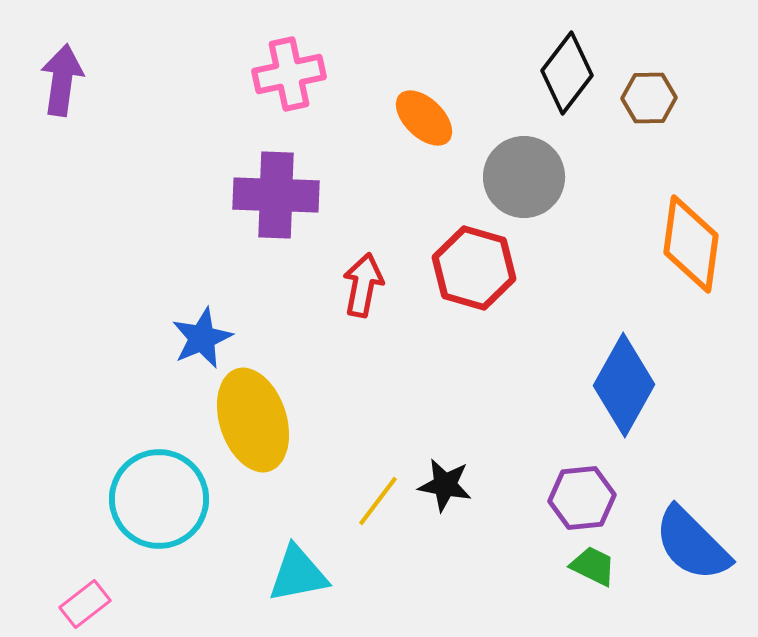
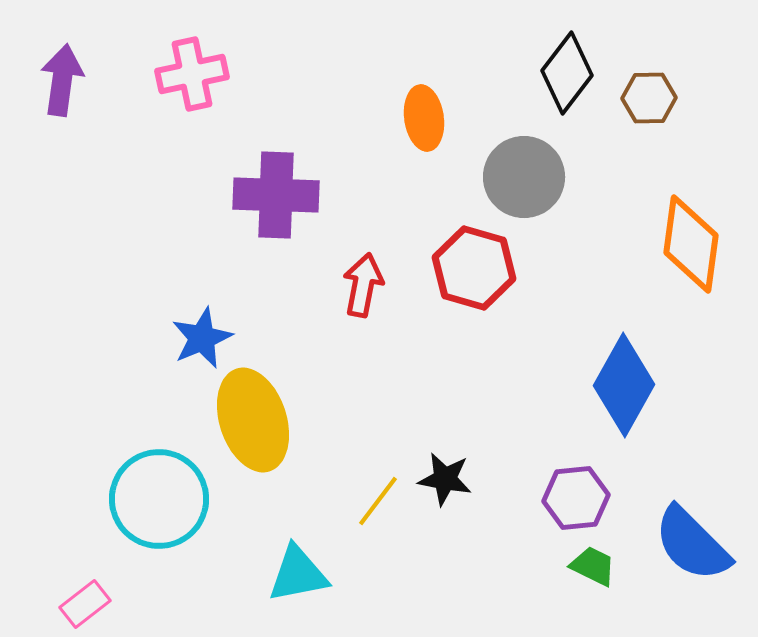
pink cross: moved 97 px left
orange ellipse: rotated 38 degrees clockwise
black star: moved 6 px up
purple hexagon: moved 6 px left
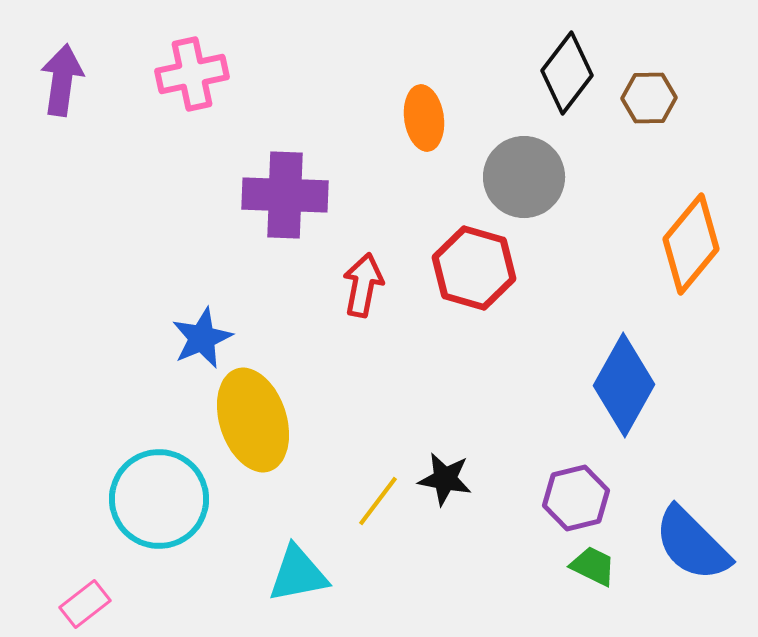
purple cross: moved 9 px right
orange diamond: rotated 32 degrees clockwise
purple hexagon: rotated 8 degrees counterclockwise
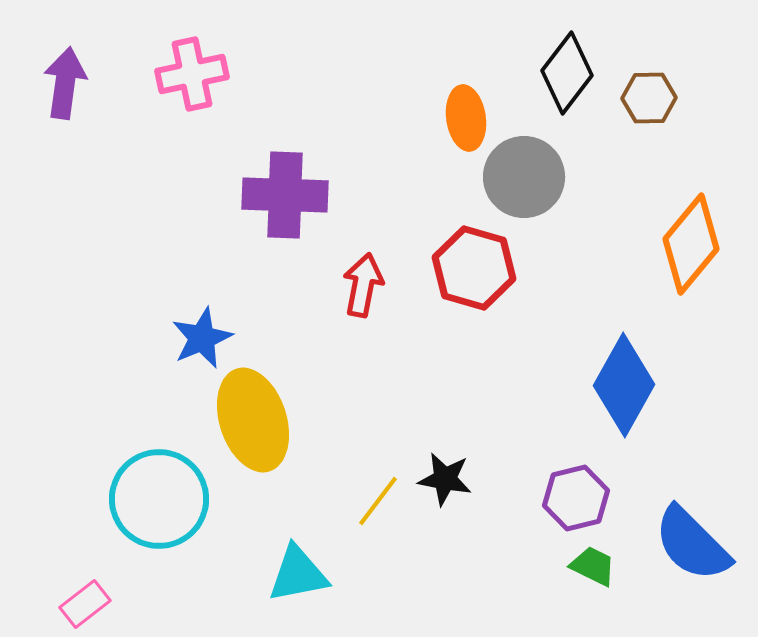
purple arrow: moved 3 px right, 3 px down
orange ellipse: moved 42 px right
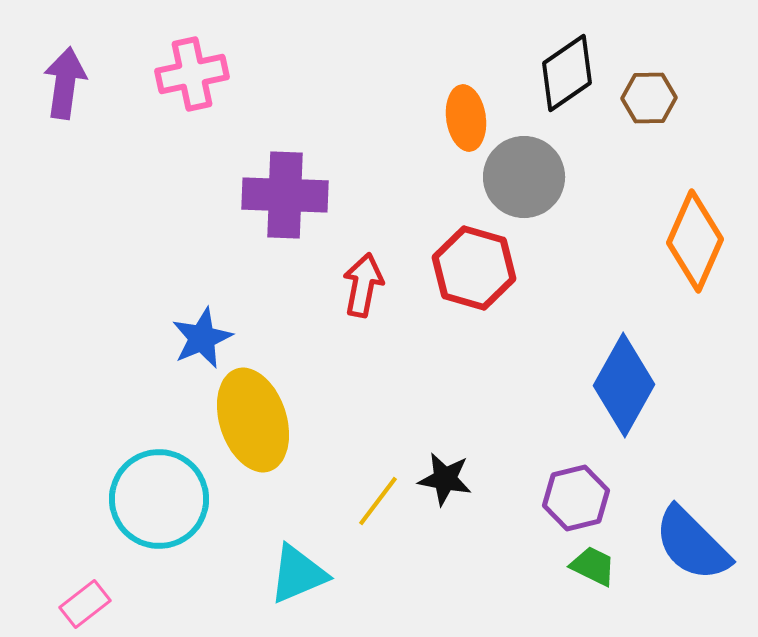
black diamond: rotated 18 degrees clockwise
orange diamond: moved 4 px right, 3 px up; rotated 16 degrees counterclockwise
cyan triangle: rotated 12 degrees counterclockwise
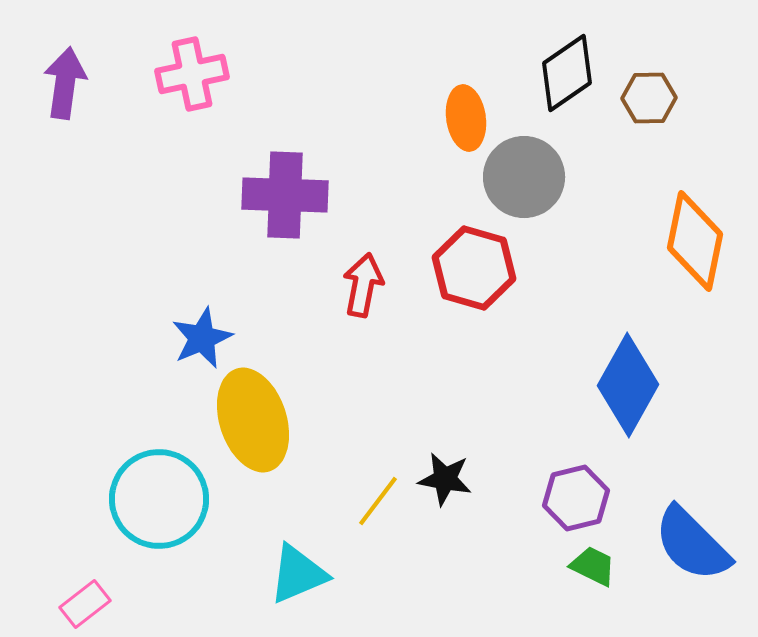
orange diamond: rotated 12 degrees counterclockwise
blue diamond: moved 4 px right
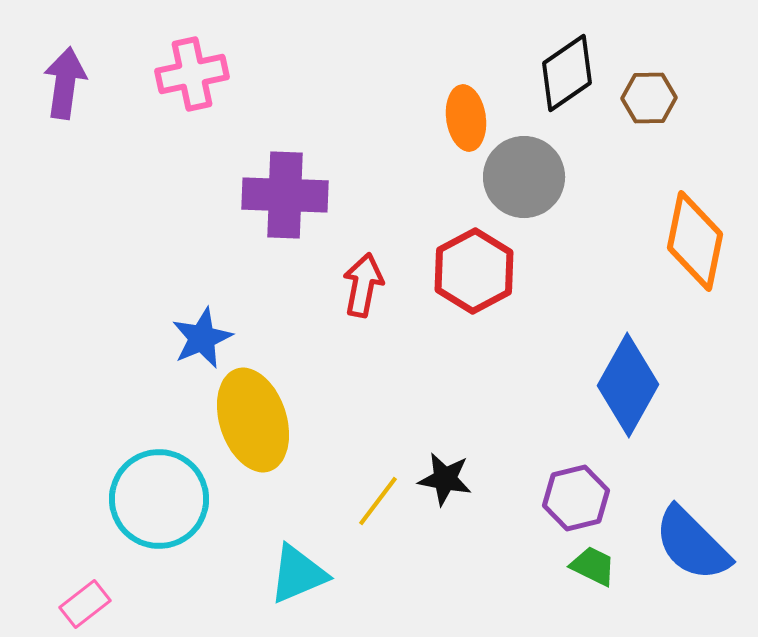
red hexagon: moved 3 px down; rotated 16 degrees clockwise
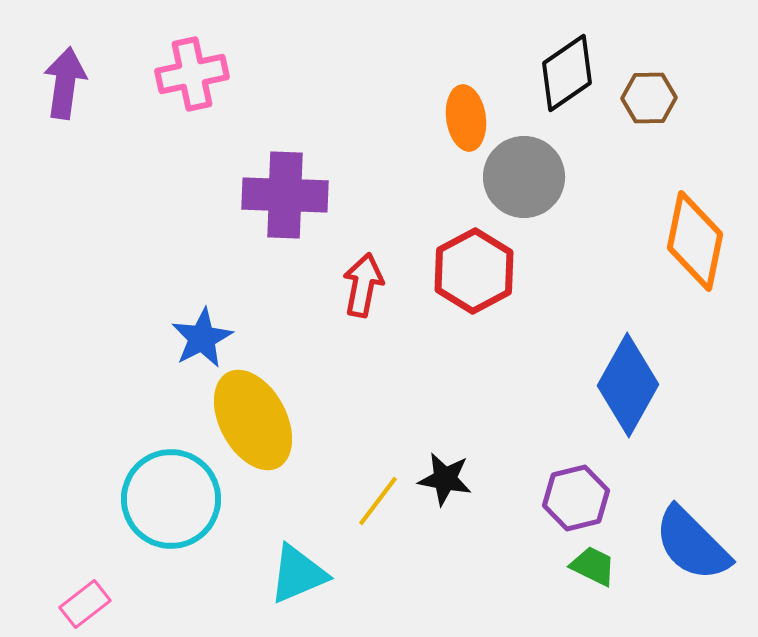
blue star: rotated 4 degrees counterclockwise
yellow ellipse: rotated 10 degrees counterclockwise
cyan circle: moved 12 px right
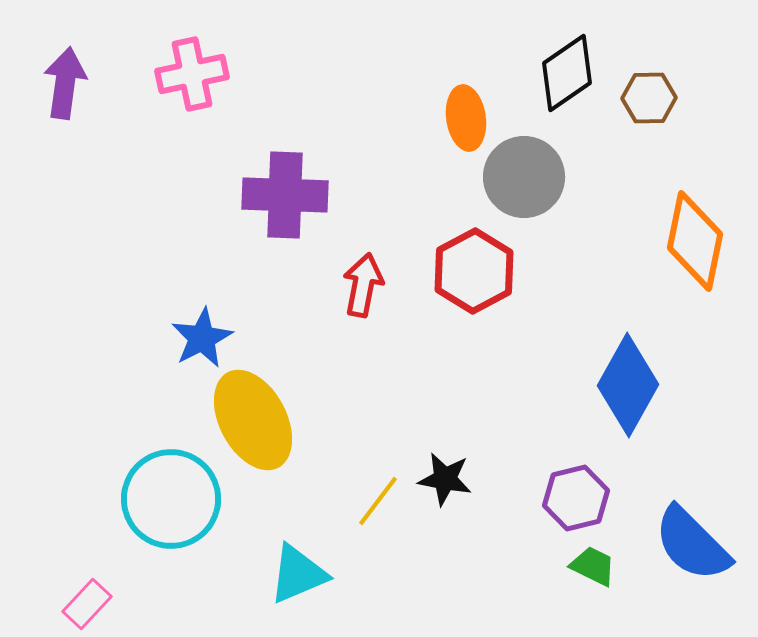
pink rectangle: moved 2 px right; rotated 9 degrees counterclockwise
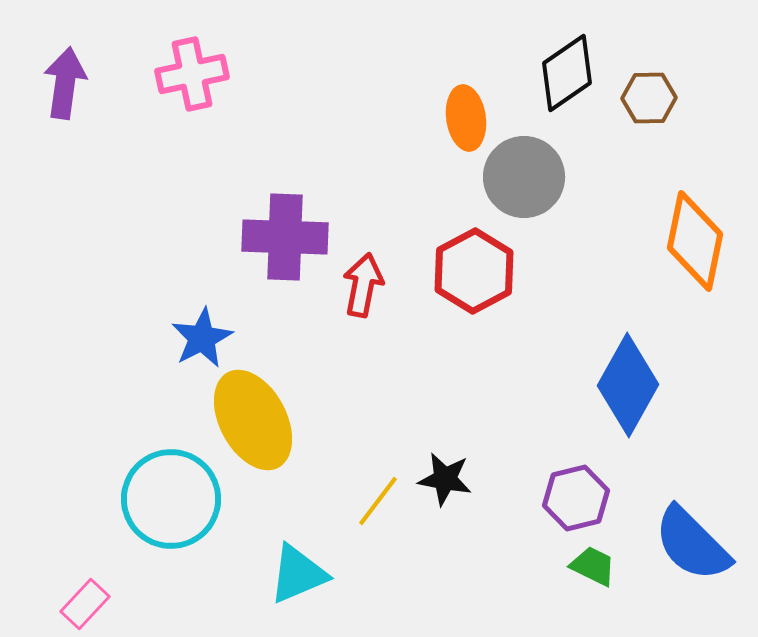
purple cross: moved 42 px down
pink rectangle: moved 2 px left
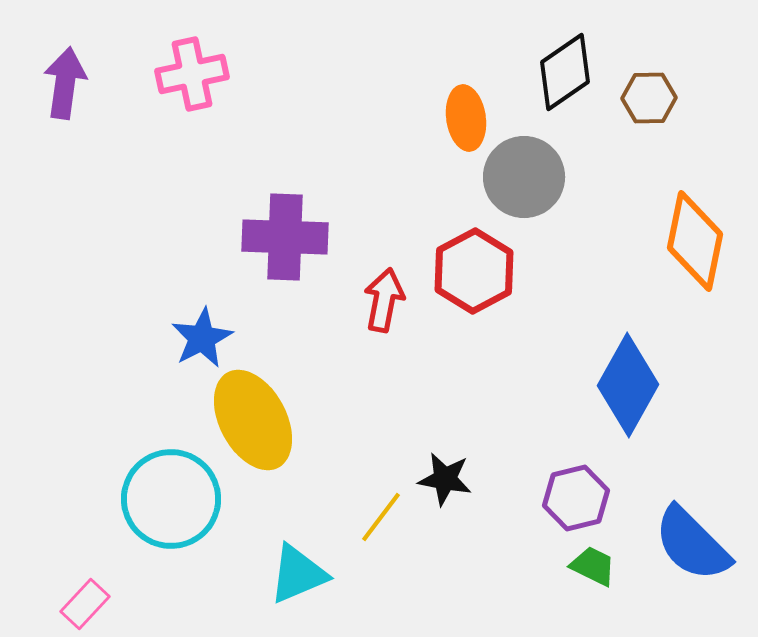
black diamond: moved 2 px left, 1 px up
red arrow: moved 21 px right, 15 px down
yellow line: moved 3 px right, 16 px down
